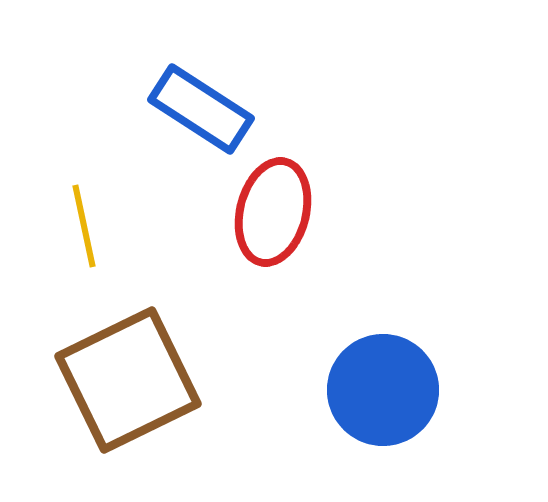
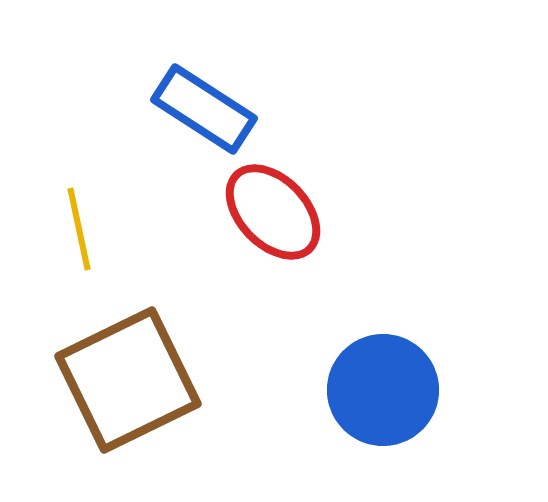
blue rectangle: moved 3 px right
red ellipse: rotated 58 degrees counterclockwise
yellow line: moved 5 px left, 3 px down
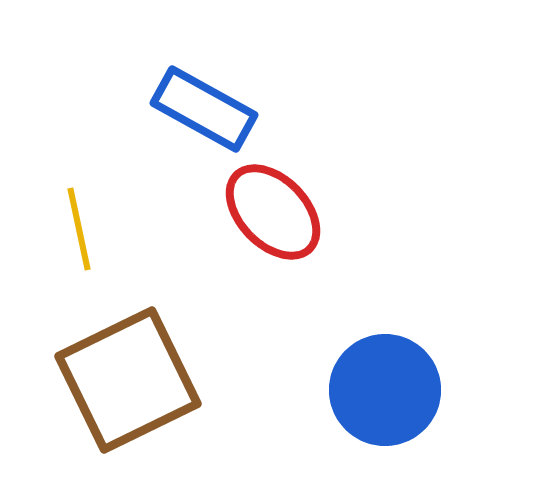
blue rectangle: rotated 4 degrees counterclockwise
blue circle: moved 2 px right
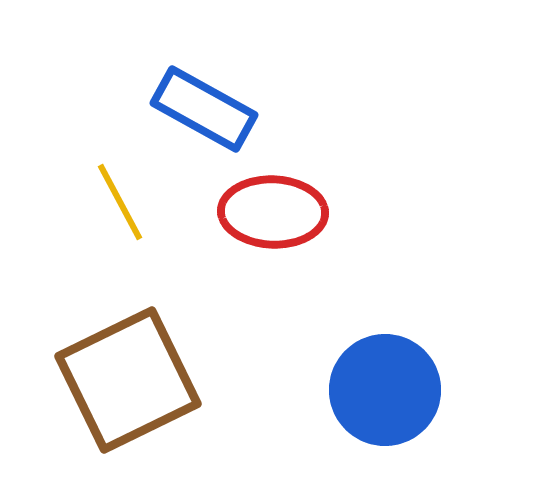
red ellipse: rotated 44 degrees counterclockwise
yellow line: moved 41 px right, 27 px up; rotated 16 degrees counterclockwise
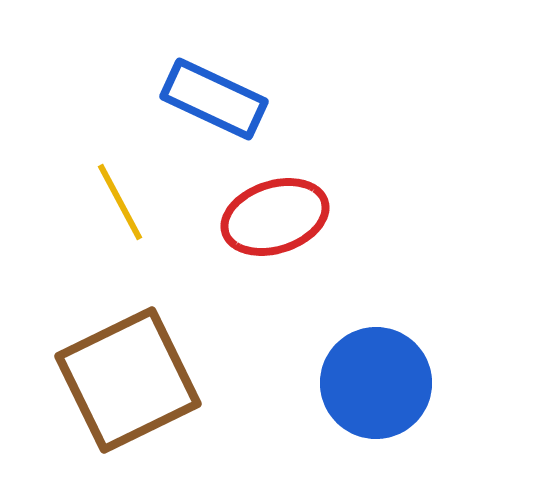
blue rectangle: moved 10 px right, 10 px up; rotated 4 degrees counterclockwise
red ellipse: moved 2 px right, 5 px down; rotated 20 degrees counterclockwise
blue circle: moved 9 px left, 7 px up
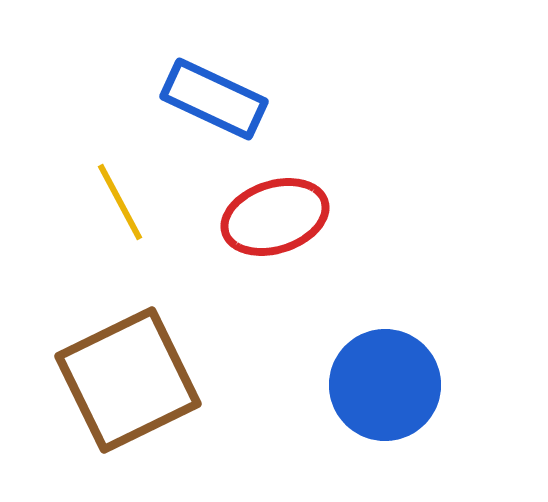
blue circle: moved 9 px right, 2 px down
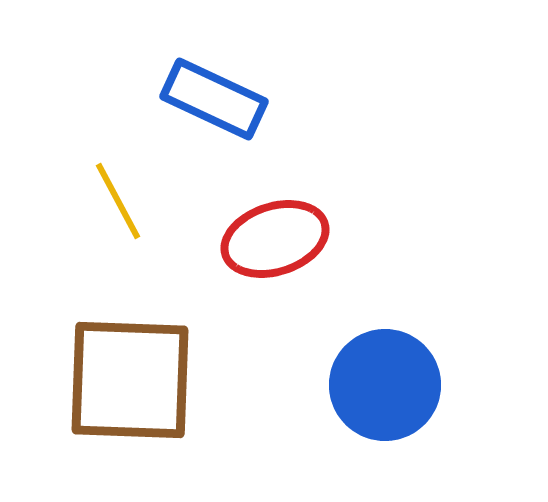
yellow line: moved 2 px left, 1 px up
red ellipse: moved 22 px down
brown square: moved 2 px right; rotated 28 degrees clockwise
